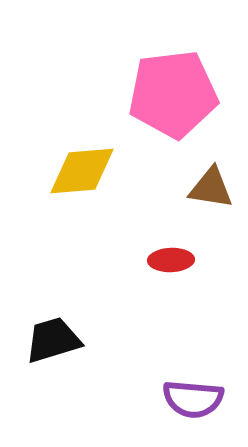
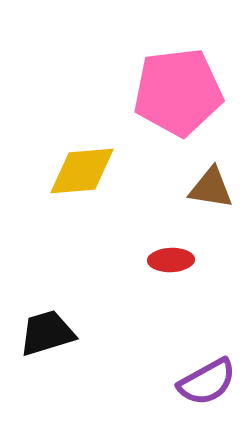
pink pentagon: moved 5 px right, 2 px up
black trapezoid: moved 6 px left, 7 px up
purple semicircle: moved 14 px right, 17 px up; rotated 34 degrees counterclockwise
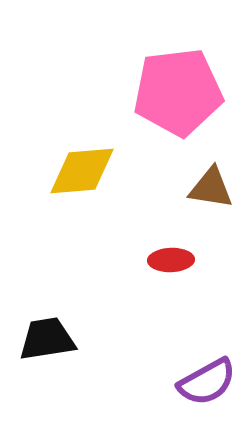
black trapezoid: moved 6 px down; rotated 8 degrees clockwise
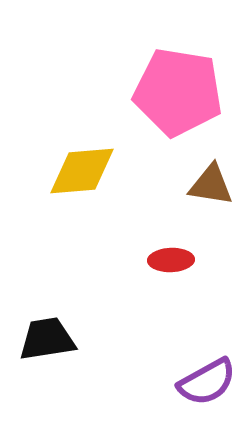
pink pentagon: rotated 16 degrees clockwise
brown triangle: moved 3 px up
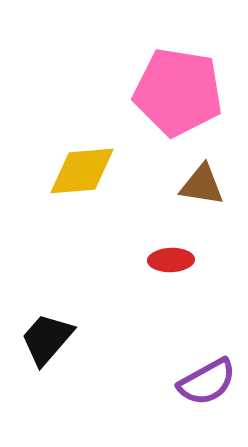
brown triangle: moved 9 px left
black trapezoid: rotated 40 degrees counterclockwise
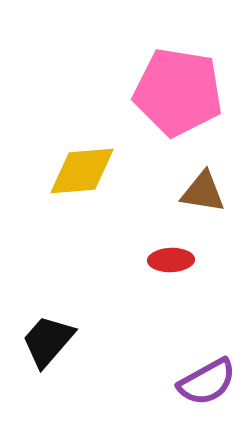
brown triangle: moved 1 px right, 7 px down
black trapezoid: moved 1 px right, 2 px down
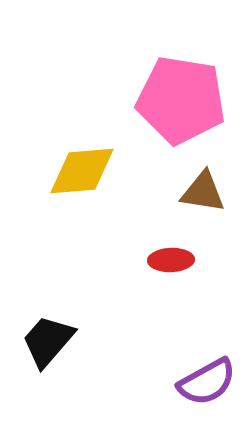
pink pentagon: moved 3 px right, 8 px down
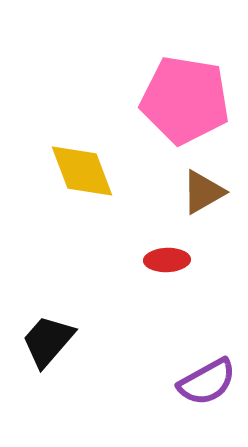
pink pentagon: moved 4 px right
yellow diamond: rotated 74 degrees clockwise
brown triangle: rotated 39 degrees counterclockwise
red ellipse: moved 4 px left
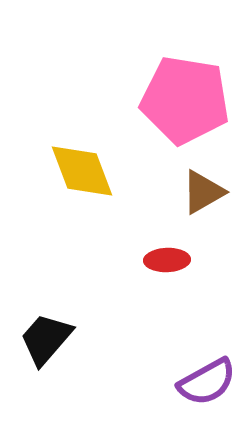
black trapezoid: moved 2 px left, 2 px up
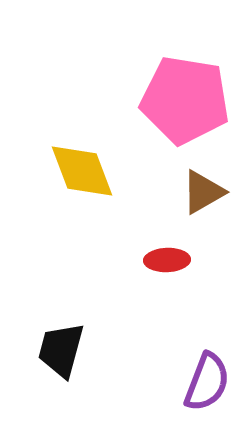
black trapezoid: moved 15 px right, 11 px down; rotated 26 degrees counterclockwise
purple semicircle: rotated 40 degrees counterclockwise
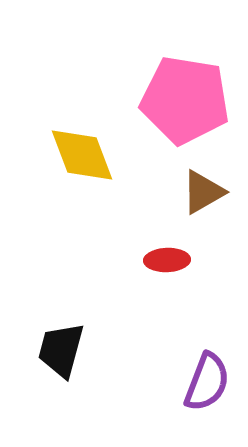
yellow diamond: moved 16 px up
